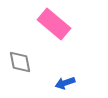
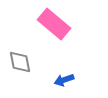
blue arrow: moved 1 px left, 3 px up
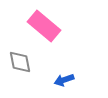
pink rectangle: moved 10 px left, 2 px down
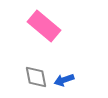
gray diamond: moved 16 px right, 15 px down
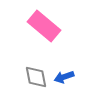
blue arrow: moved 3 px up
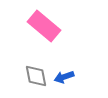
gray diamond: moved 1 px up
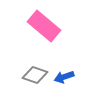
gray diamond: moved 1 px left, 1 px up; rotated 60 degrees counterclockwise
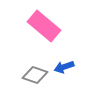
blue arrow: moved 10 px up
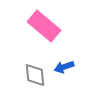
gray diamond: rotated 65 degrees clockwise
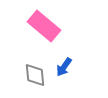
blue arrow: rotated 36 degrees counterclockwise
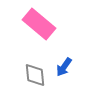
pink rectangle: moved 5 px left, 2 px up
